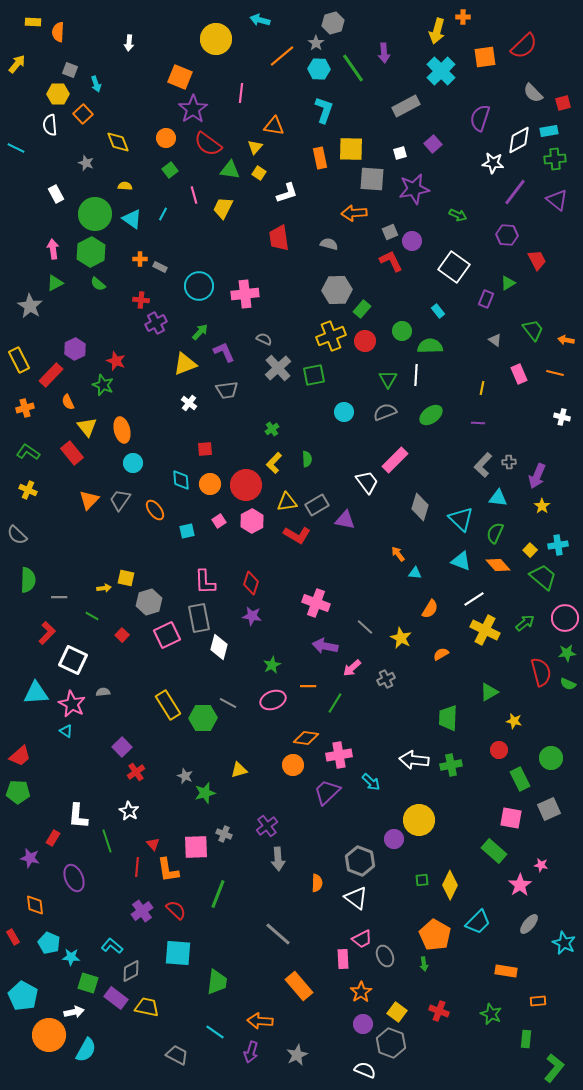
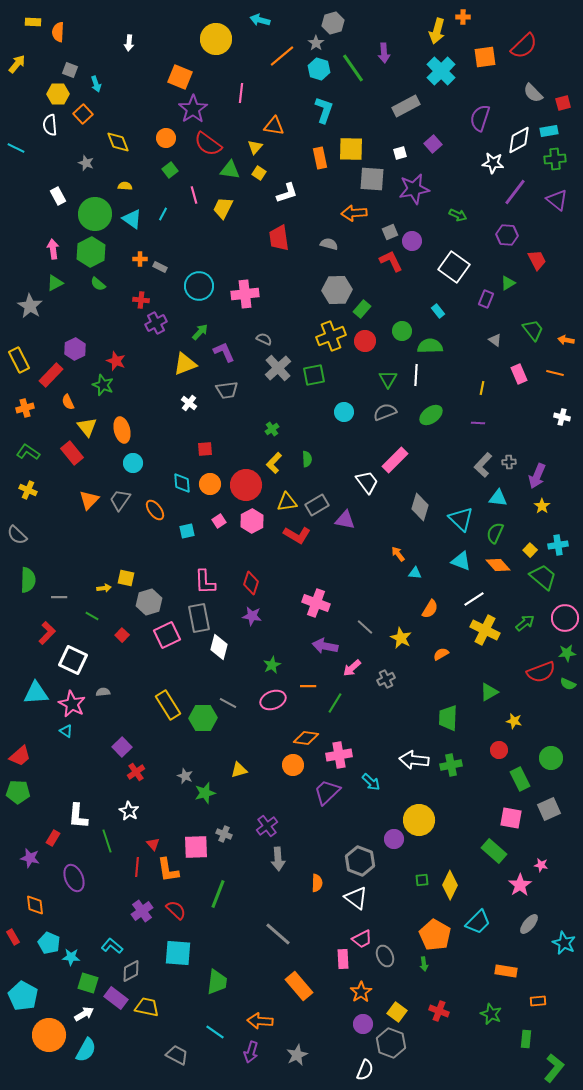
cyan hexagon at (319, 69): rotated 15 degrees clockwise
white rectangle at (56, 194): moved 2 px right, 2 px down
cyan diamond at (181, 480): moved 1 px right, 3 px down
red semicircle at (541, 672): rotated 84 degrees clockwise
white arrow at (74, 1012): moved 10 px right, 2 px down; rotated 18 degrees counterclockwise
white semicircle at (365, 1070): rotated 90 degrees clockwise
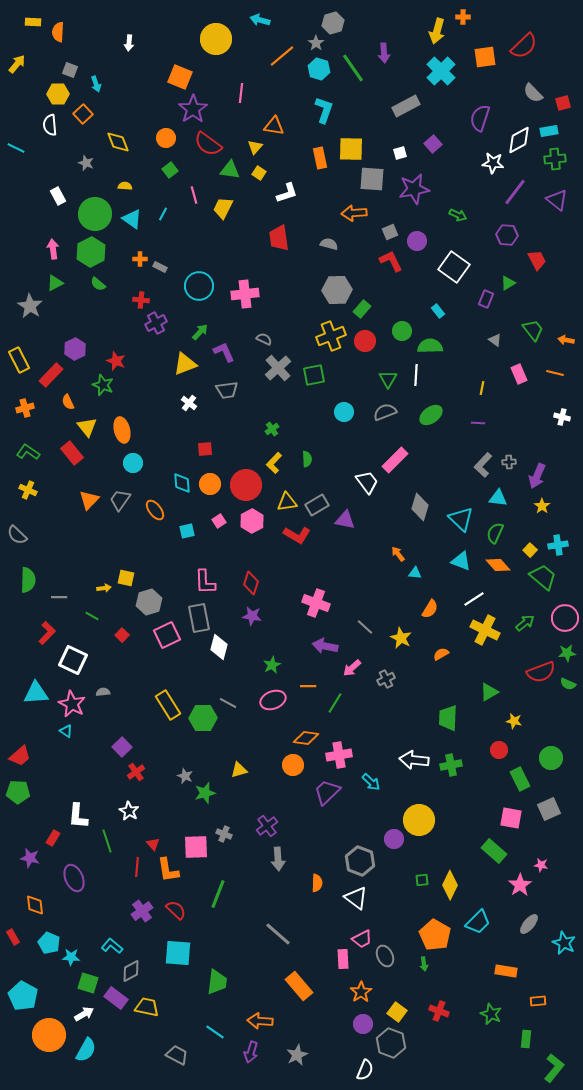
purple circle at (412, 241): moved 5 px right
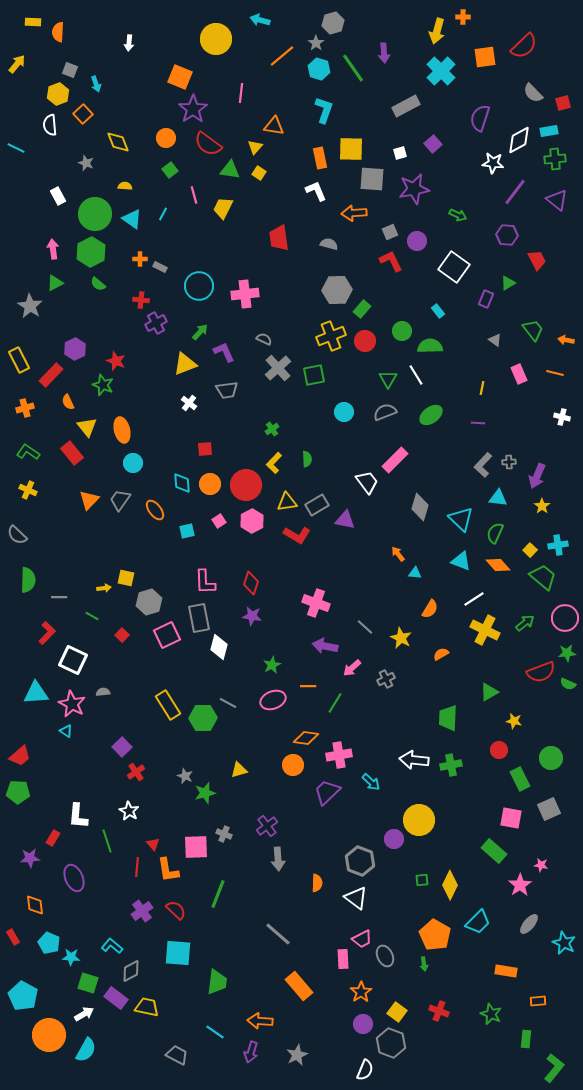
yellow hexagon at (58, 94): rotated 20 degrees counterclockwise
white L-shape at (287, 193): moved 29 px right, 2 px up; rotated 95 degrees counterclockwise
white line at (416, 375): rotated 35 degrees counterclockwise
purple star at (30, 858): rotated 18 degrees counterclockwise
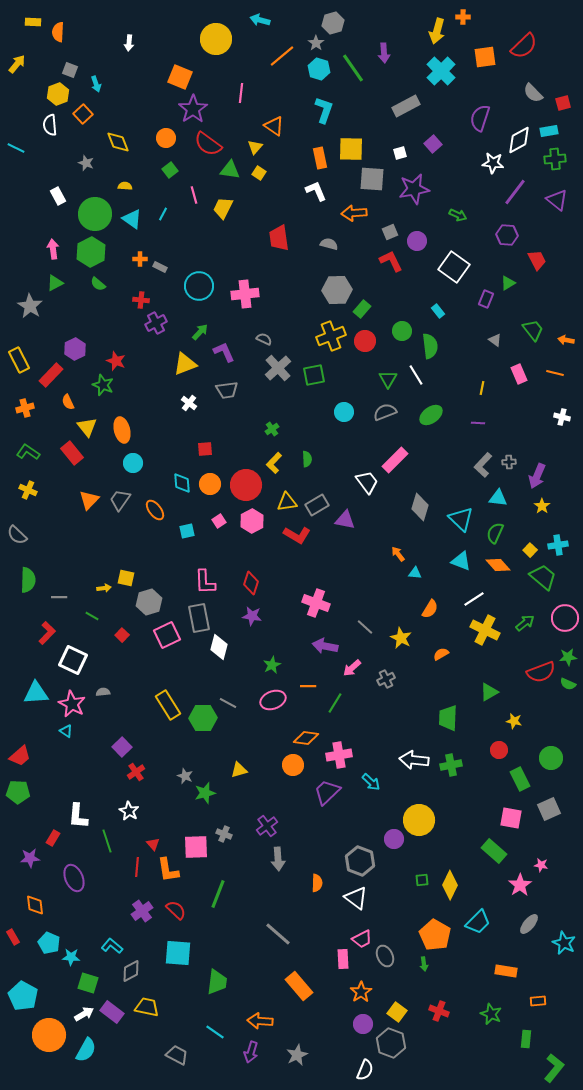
orange triangle at (274, 126): rotated 25 degrees clockwise
green semicircle at (430, 346): rotated 85 degrees clockwise
green star at (567, 653): moved 1 px right, 4 px down
purple rectangle at (116, 998): moved 4 px left, 14 px down
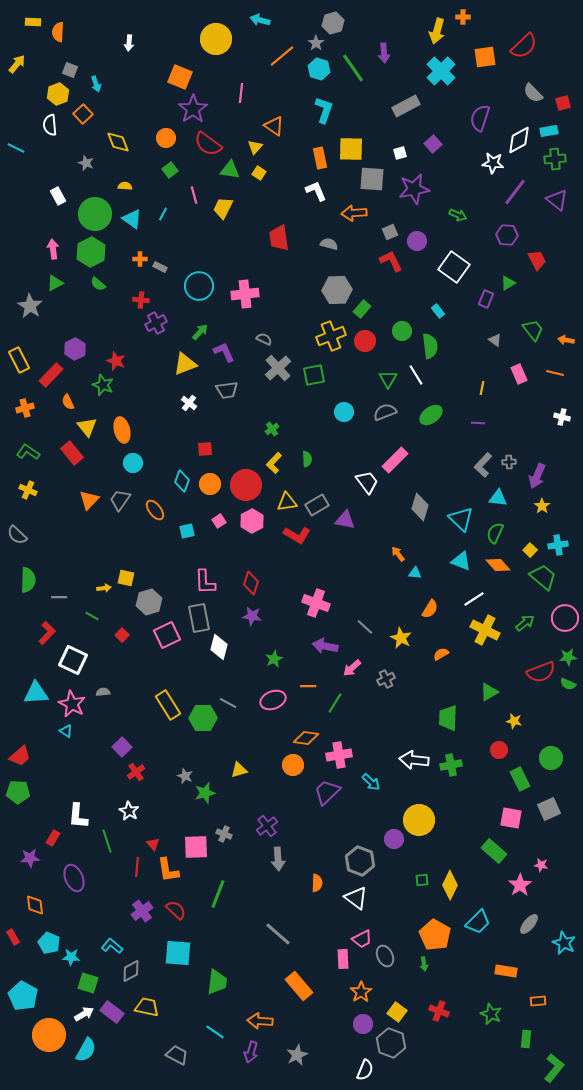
cyan diamond at (182, 483): moved 2 px up; rotated 25 degrees clockwise
green star at (272, 665): moved 2 px right, 6 px up
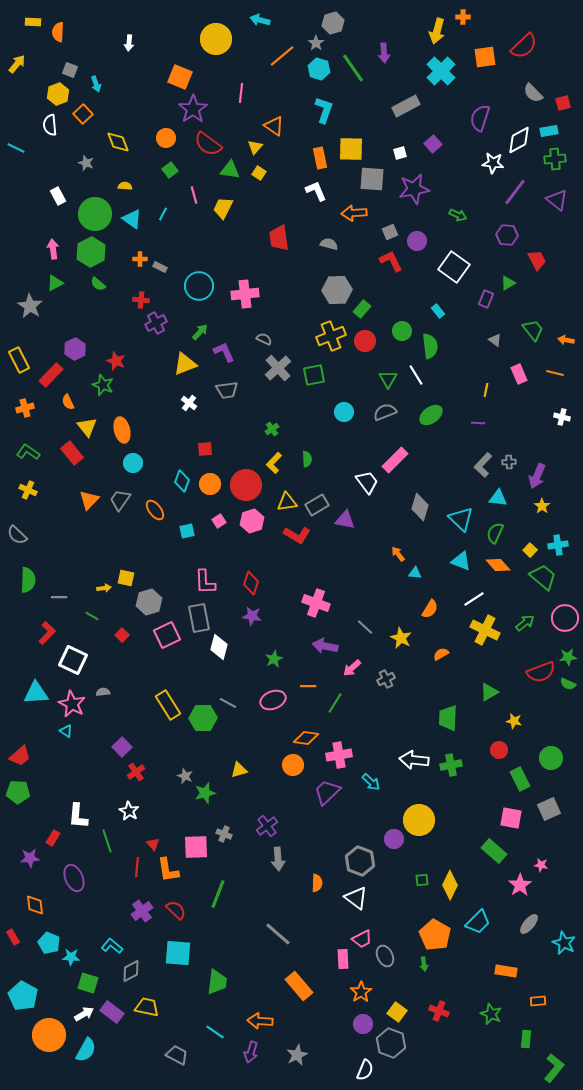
yellow line at (482, 388): moved 4 px right, 2 px down
pink hexagon at (252, 521): rotated 10 degrees clockwise
